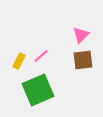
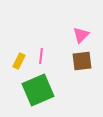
pink line: rotated 42 degrees counterclockwise
brown square: moved 1 px left, 1 px down
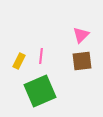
green square: moved 2 px right, 1 px down
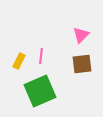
brown square: moved 3 px down
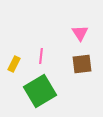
pink triangle: moved 1 px left, 2 px up; rotated 18 degrees counterclockwise
yellow rectangle: moved 5 px left, 3 px down
green square: rotated 8 degrees counterclockwise
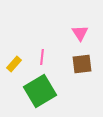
pink line: moved 1 px right, 1 px down
yellow rectangle: rotated 14 degrees clockwise
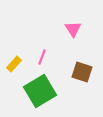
pink triangle: moved 7 px left, 4 px up
pink line: rotated 14 degrees clockwise
brown square: moved 8 px down; rotated 25 degrees clockwise
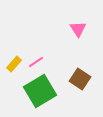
pink triangle: moved 5 px right
pink line: moved 6 px left, 5 px down; rotated 35 degrees clockwise
brown square: moved 2 px left, 7 px down; rotated 15 degrees clockwise
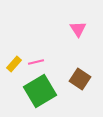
pink line: rotated 21 degrees clockwise
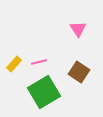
pink line: moved 3 px right
brown square: moved 1 px left, 7 px up
green square: moved 4 px right, 1 px down
